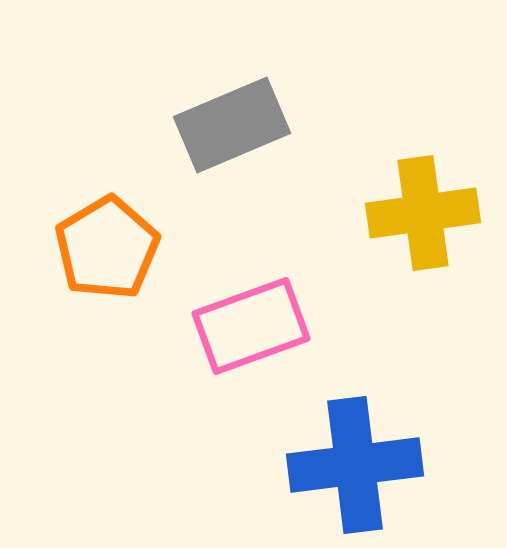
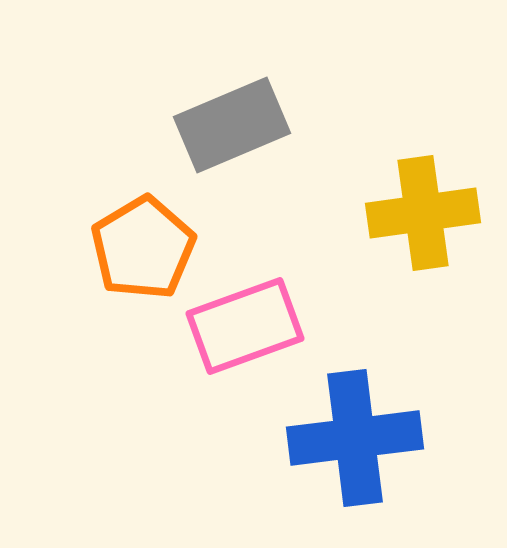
orange pentagon: moved 36 px right
pink rectangle: moved 6 px left
blue cross: moved 27 px up
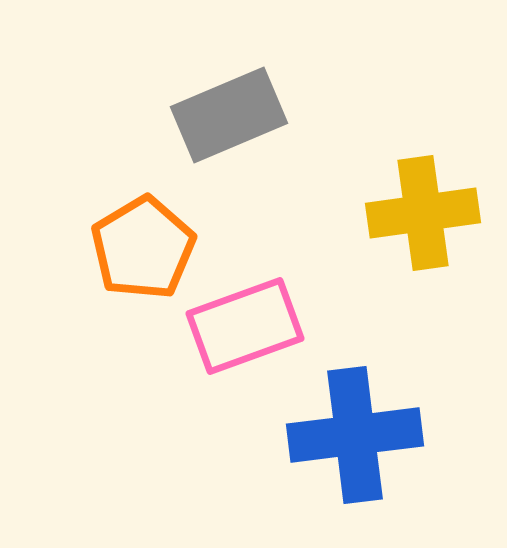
gray rectangle: moved 3 px left, 10 px up
blue cross: moved 3 px up
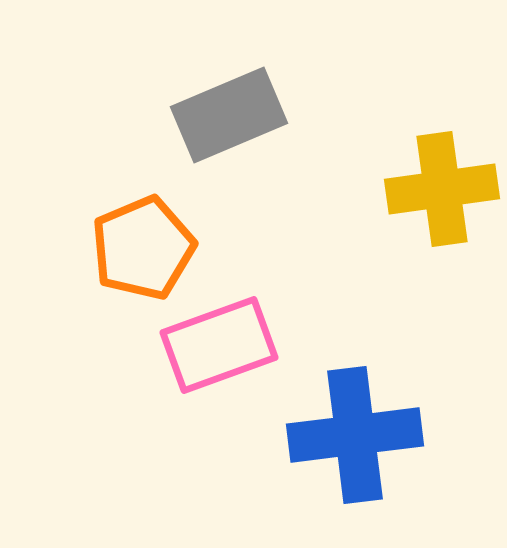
yellow cross: moved 19 px right, 24 px up
orange pentagon: rotated 8 degrees clockwise
pink rectangle: moved 26 px left, 19 px down
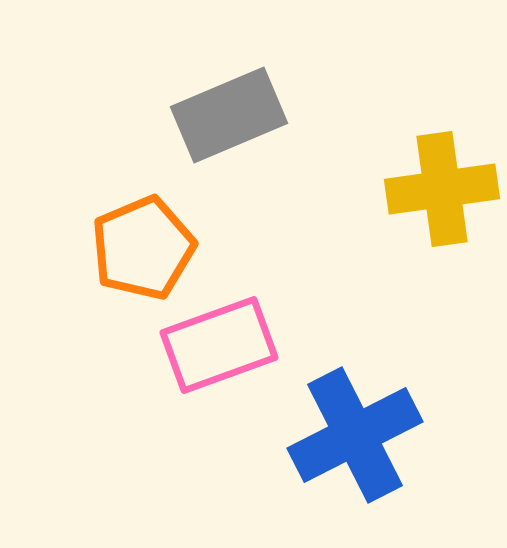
blue cross: rotated 20 degrees counterclockwise
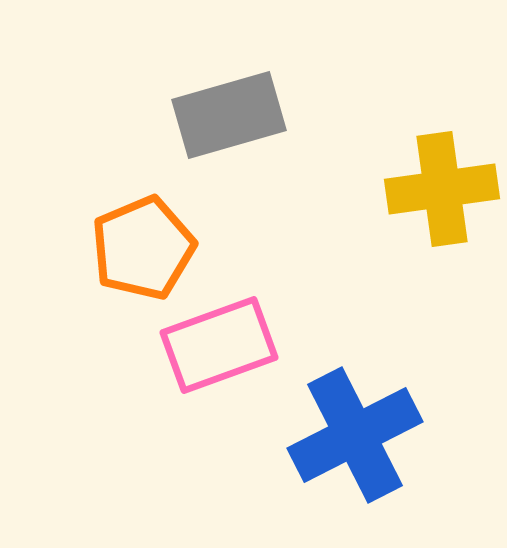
gray rectangle: rotated 7 degrees clockwise
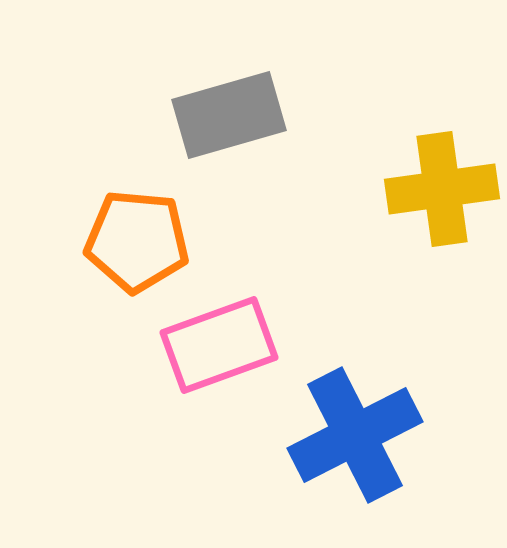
orange pentagon: moved 6 px left, 7 px up; rotated 28 degrees clockwise
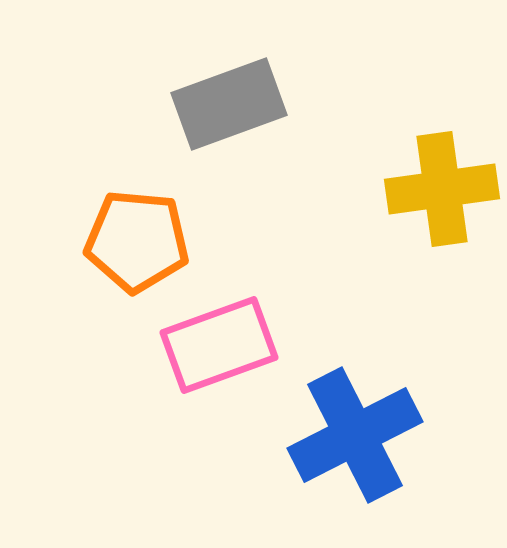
gray rectangle: moved 11 px up; rotated 4 degrees counterclockwise
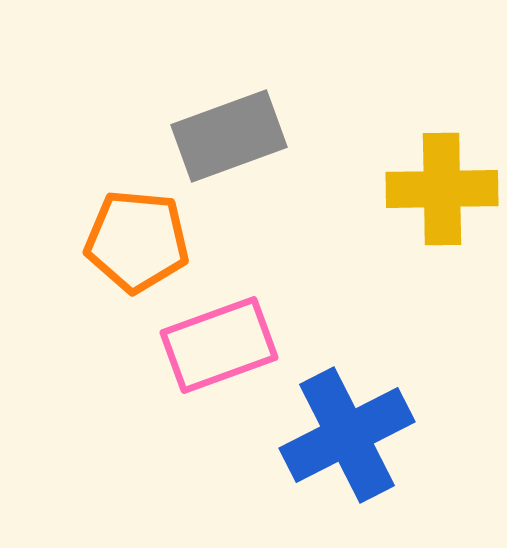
gray rectangle: moved 32 px down
yellow cross: rotated 7 degrees clockwise
blue cross: moved 8 px left
